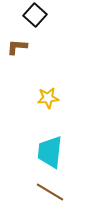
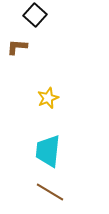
yellow star: rotated 15 degrees counterclockwise
cyan trapezoid: moved 2 px left, 1 px up
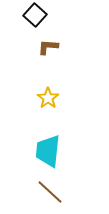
brown L-shape: moved 31 px right
yellow star: rotated 15 degrees counterclockwise
brown line: rotated 12 degrees clockwise
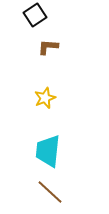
black square: rotated 15 degrees clockwise
yellow star: moved 3 px left; rotated 15 degrees clockwise
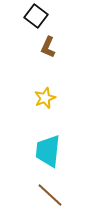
black square: moved 1 px right, 1 px down; rotated 20 degrees counterclockwise
brown L-shape: rotated 70 degrees counterclockwise
brown line: moved 3 px down
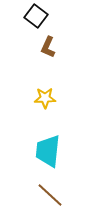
yellow star: rotated 20 degrees clockwise
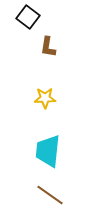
black square: moved 8 px left, 1 px down
brown L-shape: rotated 15 degrees counterclockwise
brown line: rotated 8 degrees counterclockwise
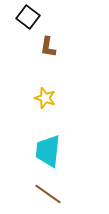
yellow star: rotated 20 degrees clockwise
brown line: moved 2 px left, 1 px up
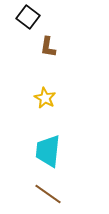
yellow star: rotated 10 degrees clockwise
